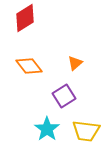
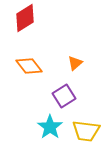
cyan star: moved 3 px right, 2 px up
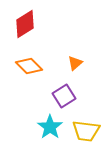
red diamond: moved 6 px down
orange diamond: rotated 8 degrees counterclockwise
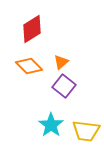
red diamond: moved 7 px right, 5 px down
orange triangle: moved 14 px left, 1 px up
purple square: moved 10 px up; rotated 20 degrees counterclockwise
cyan star: moved 1 px right, 2 px up
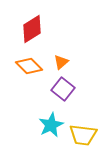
purple square: moved 1 px left, 3 px down
cyan star: rotated 10 degrees clockwise
yellow trapezoid: moved 3 px left, 4 px down
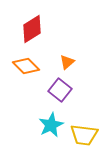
orange triangle: moved 6 px right
orange diamond: moved 3 px left
purple square: moved 3 px left, 1 px down
yellow trapezoid: moved 1 px right
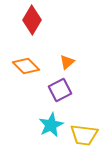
red diamond: moved 9 px up; rotated 28 degrees counterclockwise
purple square: rotated 25 degrees clockwise
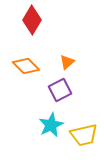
yellow trapezoid: rotated 20 degrees counterclockwise
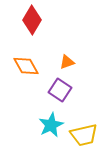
orange triangle: rotated 21 degrees clockwise
orange diamond: rotated 16 degrees clockwise
purple square: rotated 30 degrees counterclockwise
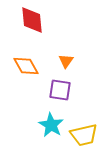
red diamond: rotated 36 degrees counterclockwise
orange triangle: moved 1 px left, 1 px up; rotated 35 degrees counterclockwise
purple square: rotated 25 degrees counterclockwise
cyan star: rotated 15 degrees counterclockwise
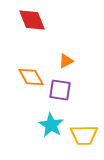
red diamond: rotated 16 degrees counterclockwise
orange triangle: rotated 28 degrees clockwise
orange diamond: moved 5 px right, 11 px down
yellow trapezoid: rotated 12 degrees clockwise
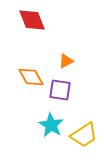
yellow trapezoid: rotated 32 degrees counterclockwise
